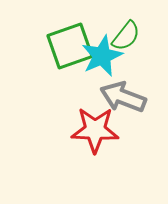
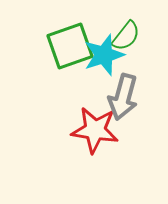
cyan star: moved 2 px right, 1 px up; rotated 6 degrees clockwise
gray arrow: rotated 96 degrees counterclockwise
red star: rotated 6 degrees clockwise
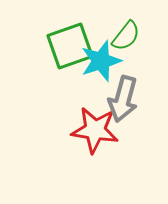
cyan star: moved 3 px left, 6 px down
gray arrow: moved 2 px down
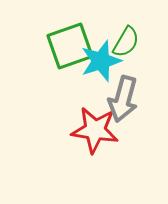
green semicircle: moved 6 px down; rotated 8 degrees counterclockwise
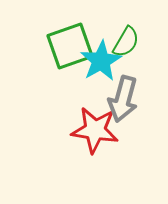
cyan star: rotated 12 degrees counterclockwise
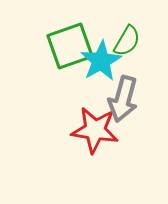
green semicircle: moved 1 px right, 1 px up
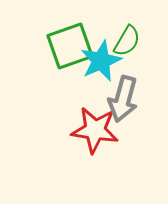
cyan star: rotated 6 degrees clockwise
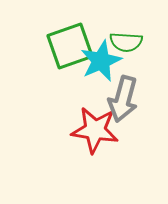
green semicircle: moved 1 px left, 1 px down; rotated 64 degrees clockwise
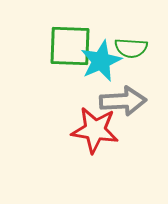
green semicircle: moved 5 px right, 6 px down
green square: rotated 21 degrees clockwise
gray arrow: moved 2 px down; rotated 108 degrees counterclockwise
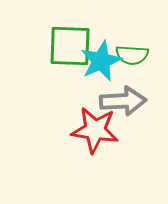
green semicircle: moved 1 px right, 7 px down
